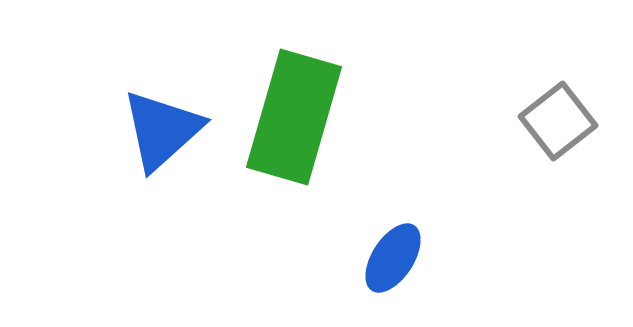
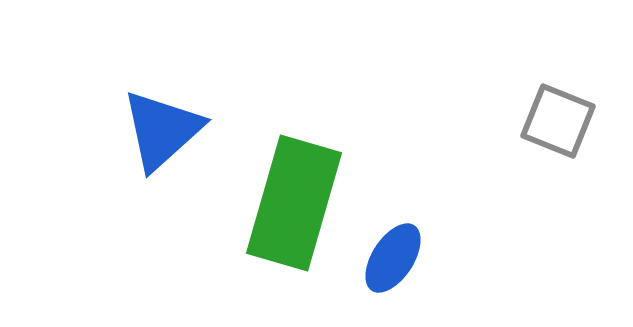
green rectangle: moved 86 px down
gray square: rotated 30 degrees counterclockwise
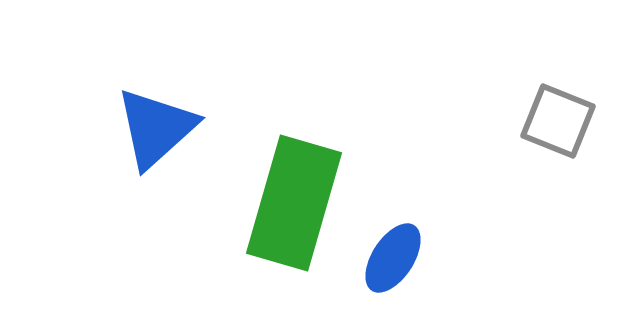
blue triangle: moved 6 px left, 2 px up
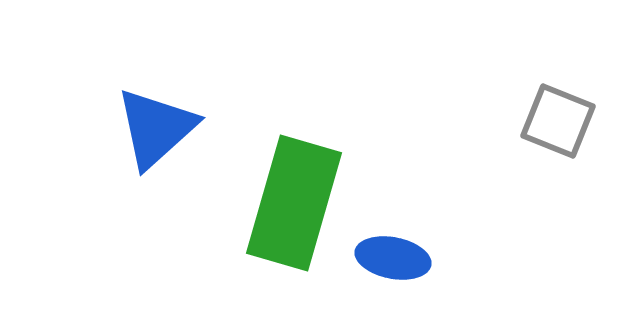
blue ellipse: rotated 68 degrees clockwise
